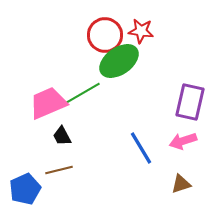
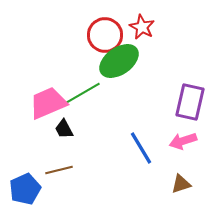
red star: moved 1 px right, 4 px up; rotated 20 degrees clockwise
black trapezoid: moved 2 px right, 7 px up
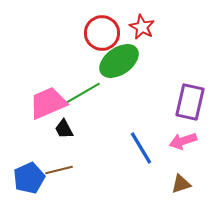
red circle: moved 3 px left, 2 px up
blue pentagon: moved 4 px right, 11 px up
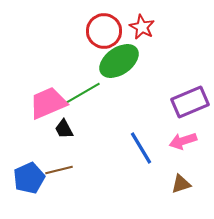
red circle: moved 2 px right, 2 px up
purple rectangle: rotated 54 degrees clockwise
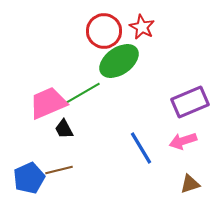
brown triangle: moved 9 px right
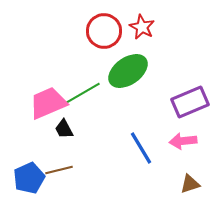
green ellipse: moved 9 px right, 10 px down
pink arrow: rotated 12 degrees clockwise
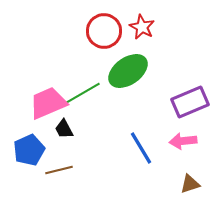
blue pentagon: moved 28 px up
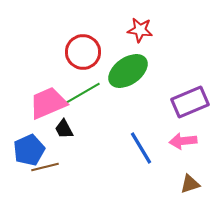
red star: moved 2 px left, 3 px down; rotated 20 degrees counterclockwise
red circle: moved 21 px left, 21 px down
brown line: moved 14 px left, 3 px up
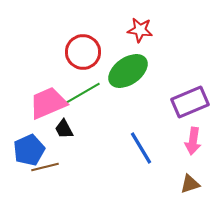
pink arrow: moved 10 px right; rotated 76 degrees counterclockwise
